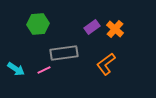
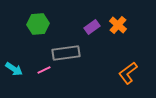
orange cross: moved 3 px right, 4 px up
gray rectangle: moved 2 px right
orange L-shape: moved 22 px right, 9 px down
cyan arrow: moved 2 px left
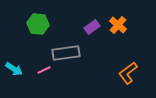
green hexagon: rotated 10 degrees clockwise
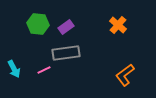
purple rectangle: moved 26 px left
cyan arrow: rotated 30 degrees clockwise
orange L-shape: moved 3 px left, 2 px down
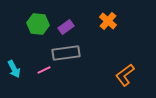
orange cross: moved 10 px left, 4 px up
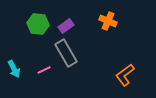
orange cross: rotated 18 degrees counterclockwise
purple rectangle: moved 1 px up
gray rectangle: rotated 68 degrees clockwise
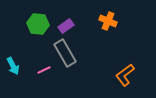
gray rectangle: moved 1 px left
cyan arrow: moved 1 px left, 3 px up
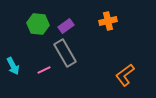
orange cross: rotated 36 degrees counterclockwise
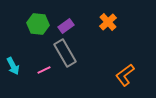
orange cross: moved 1 px down; rotated 30 degrees counterclockwise
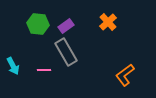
gray rectangle: moved 1 px right, 1 px up
pink line: rotated 24 degrees clockwise
